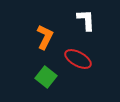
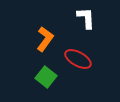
white L-shape: moved 2 px up
orange L-shape: moved 2 px down; rotated 10 degrees clockwise
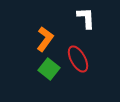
red ellipse: rotated 32 degrees clockwise
green square: moved 3 px right, 8 px up
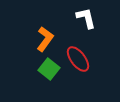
white L-shape: rotated 10 degrees counterclockwise
red ellipse: rotated 8 degrees counterclockwise
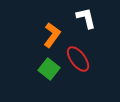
orange L-shape: moved 7 px right, 4 px up
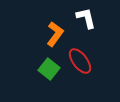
orange L-shape: moved 3 px right, 1 px up
red ellipse: moved 2 px right, 2 px down
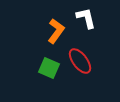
orange L-shape: moved 1 px right, 3 px up
green square: moved 1 px up; rotated 15 degrees counterclockwise
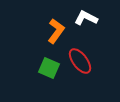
white L-shape: rotated 50 degrees counterclockwise
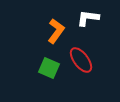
white L-shape: moved 2 px right; rotated 20 degrees counterclockwise
red ellipse: moved 1 px right, 1 px up
